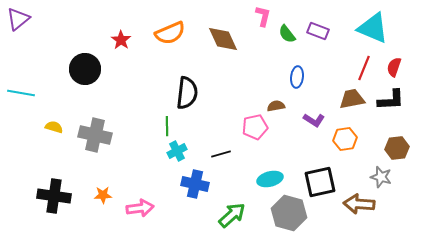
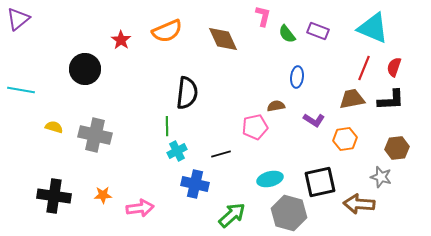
orange semicircle: moved 3 px left, 2 px up
cyan line: moved 3 px up
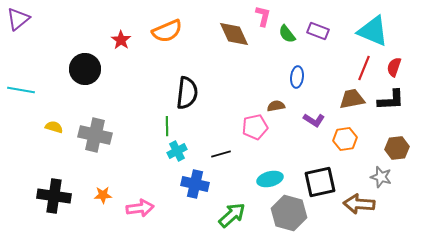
cyan triangle: moved 3 px down
brown diamond: moved 11 px right, 5 px up
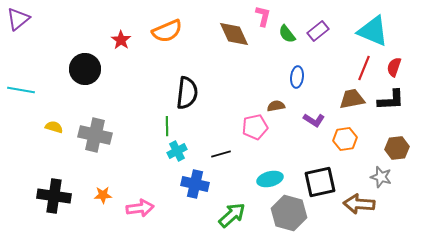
purple rectangle: rotated 60 degrees counterclockwise
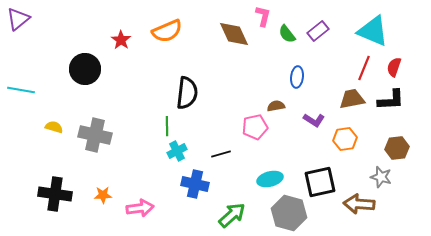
black cross: moved 1 px right, 2 px up
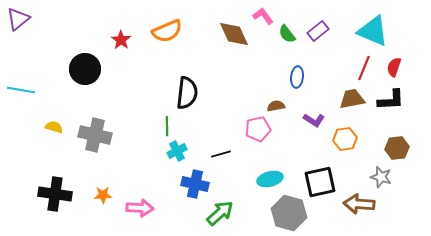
pink L-shape: rotated 50 degrees counterclockwise
pink pentagon: moved 3 px right, 2 px down
pink arrow: rotated 12 degrees clockwise
green arrow: moved 12 px left, 2 px up
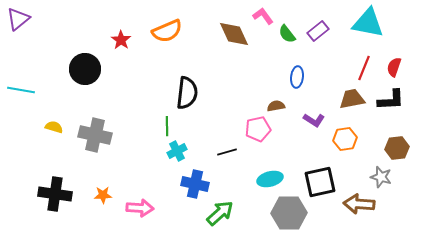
cyan triangle: moved 5 px left, 8 px up; rotated 12 degrees counterclockwise
black line: moved 6 px right, 2 px up
gray hexagon: rotated 16 degrees counterclockwise
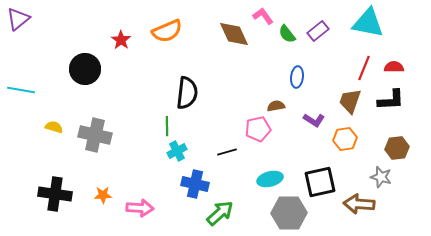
red semicircle: rotated 72 degrees clockwise
brown trapezoid: moved 2 px left, 2 px down; rotated 60 degrees counterclockwise
